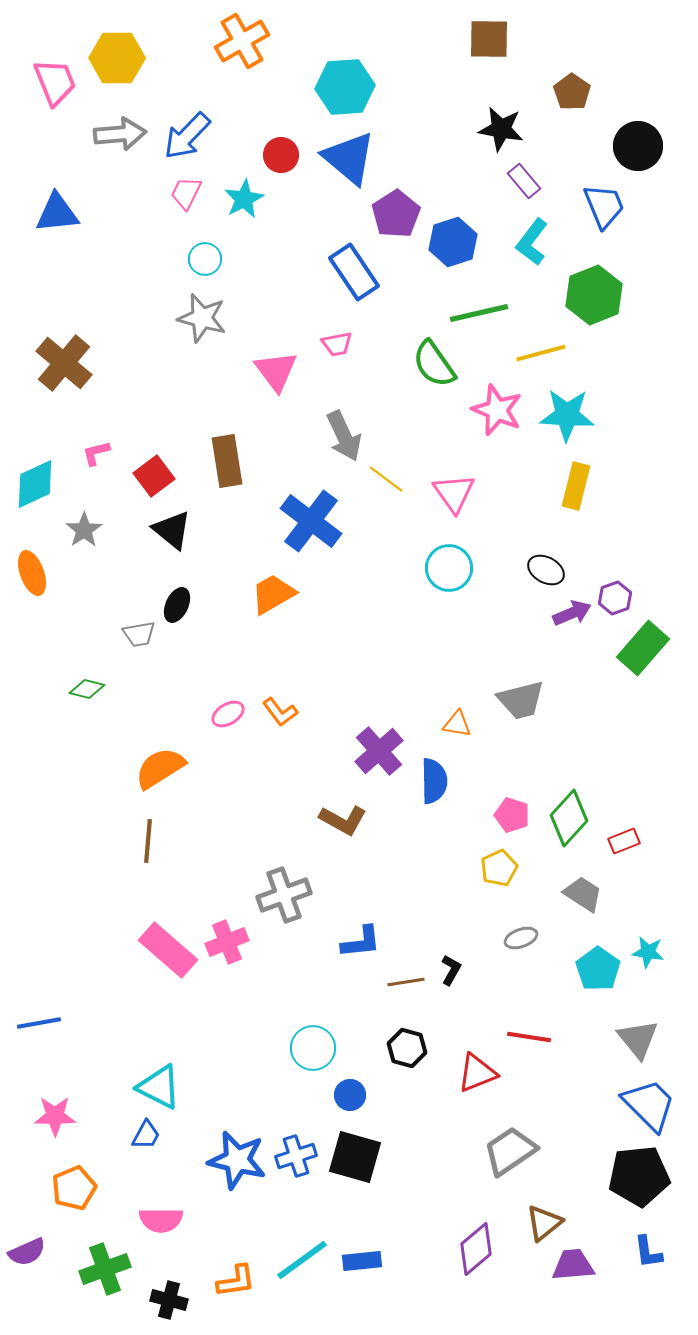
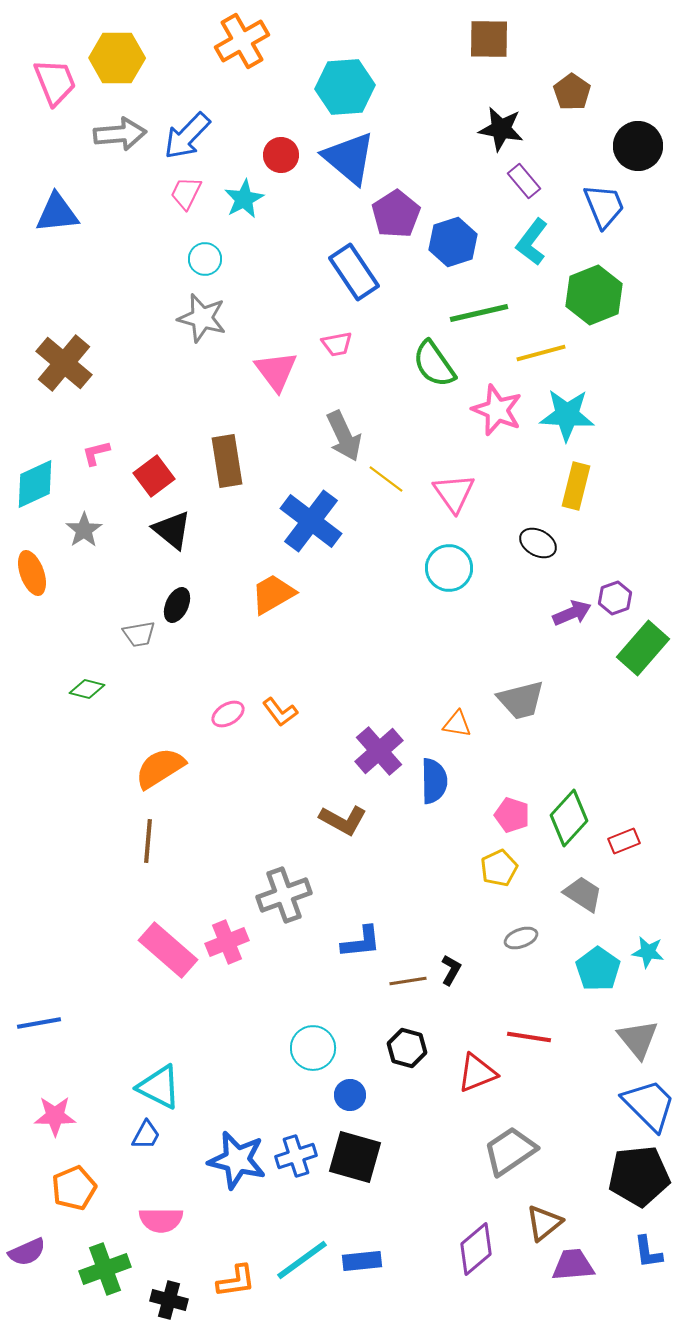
black ellipse at (546, 570): moved 8 px left, 27 px up
brown line at (406, 982): moved 2 px right, 1 px up
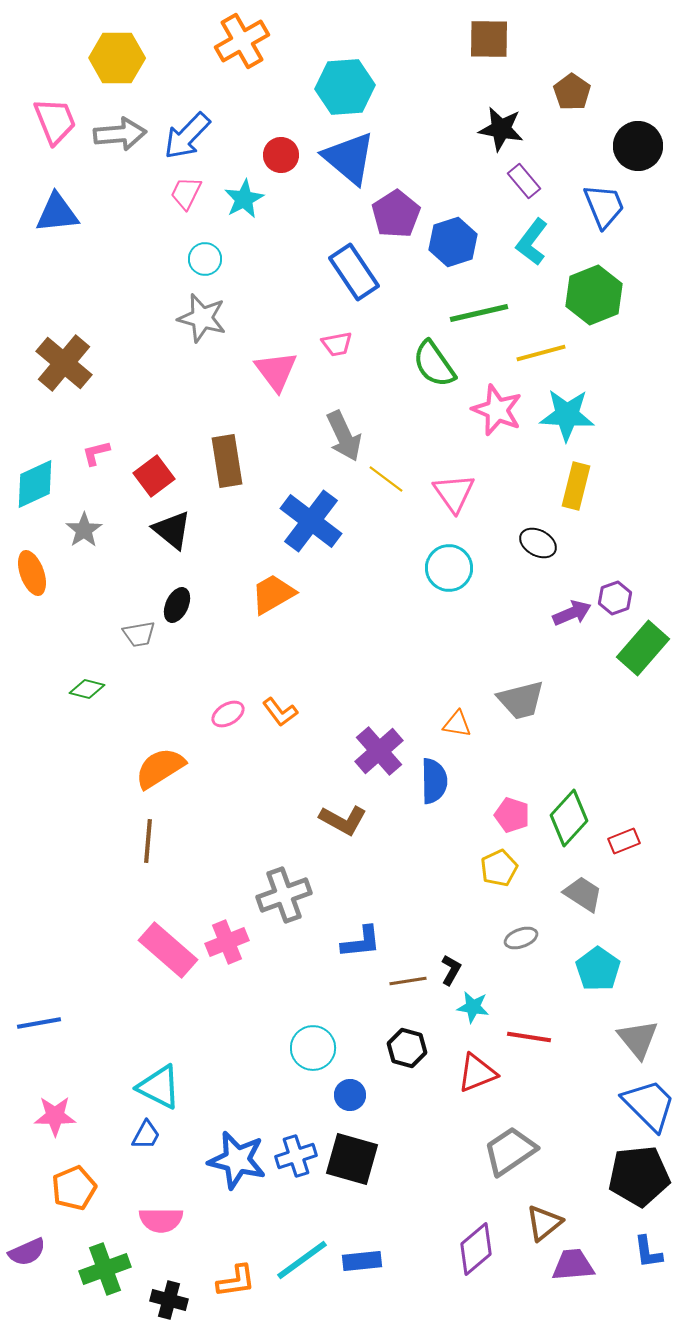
pink trapezoid at (55, 82): moved 39 px down
cyan star at (648, 952): moved 175 px left, 55 px down
black square at (355, 1157): moved 3 px left, 2 px down
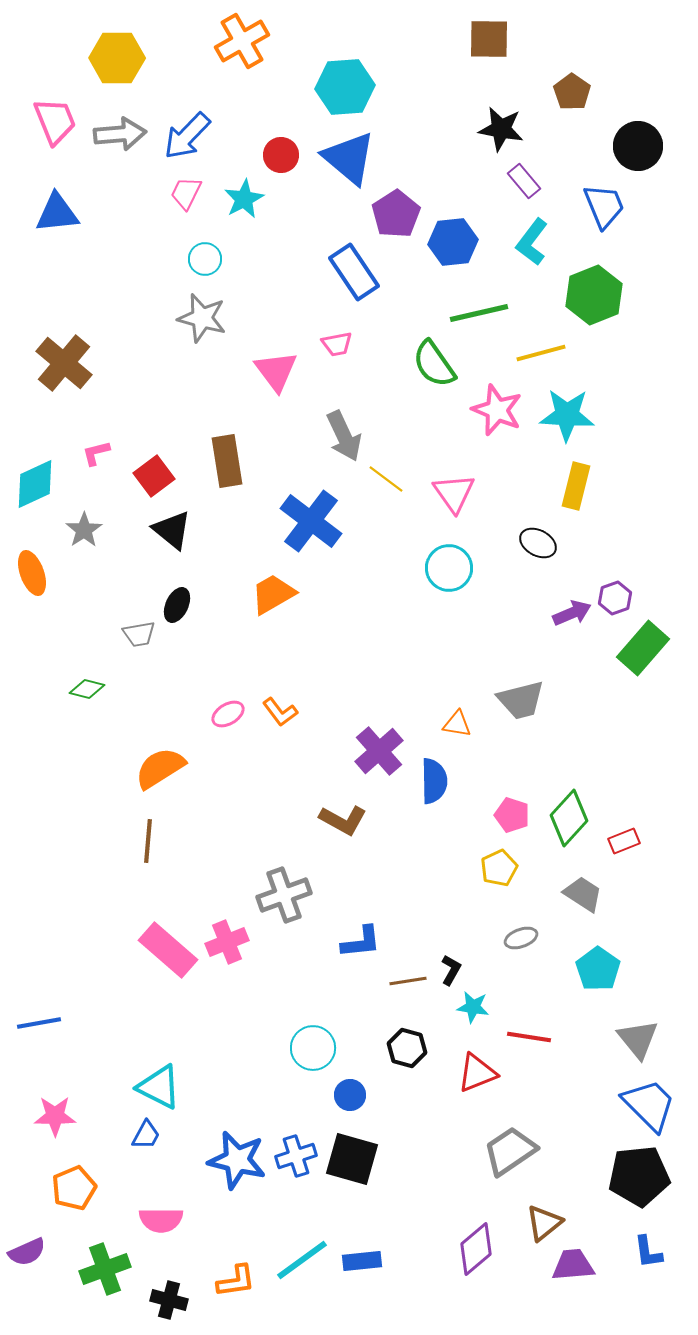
blue hexagon at (453, 242): rotated 12 degrees clockwise
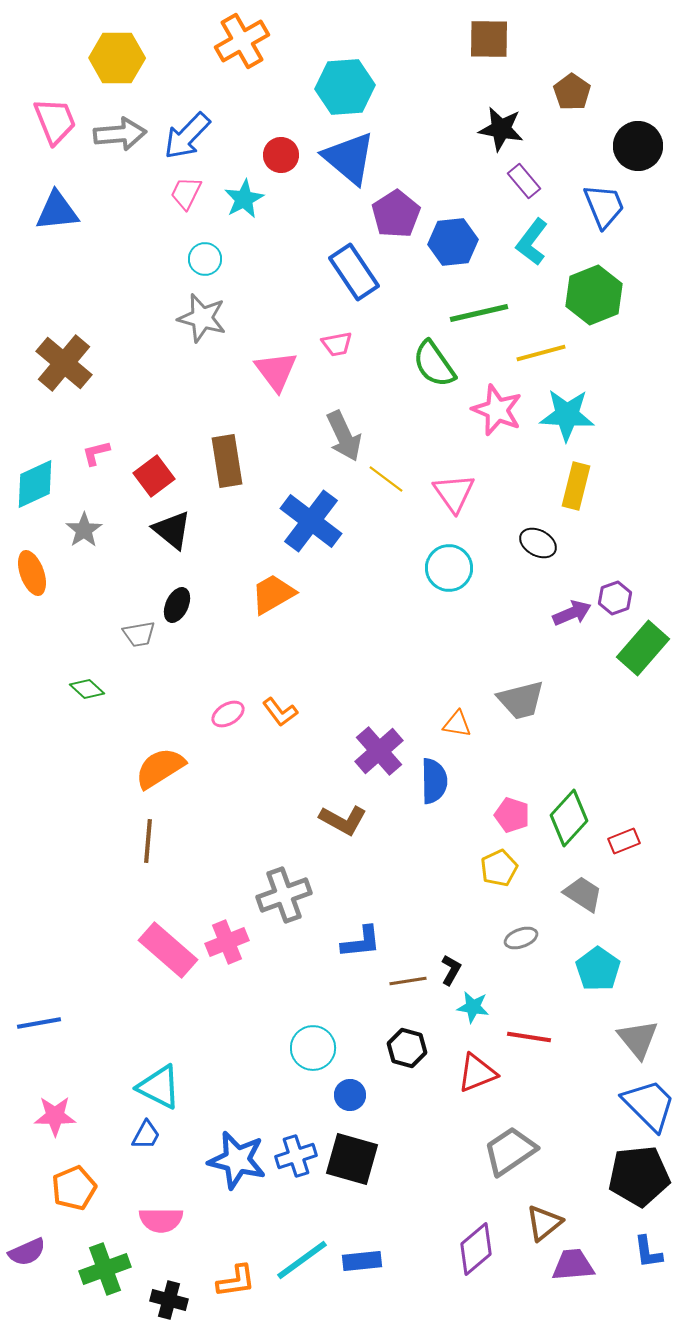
blue triangle at (57, 213): moved 2 px up
green diamond at (87, 689): rotated 28 degrees clockwise
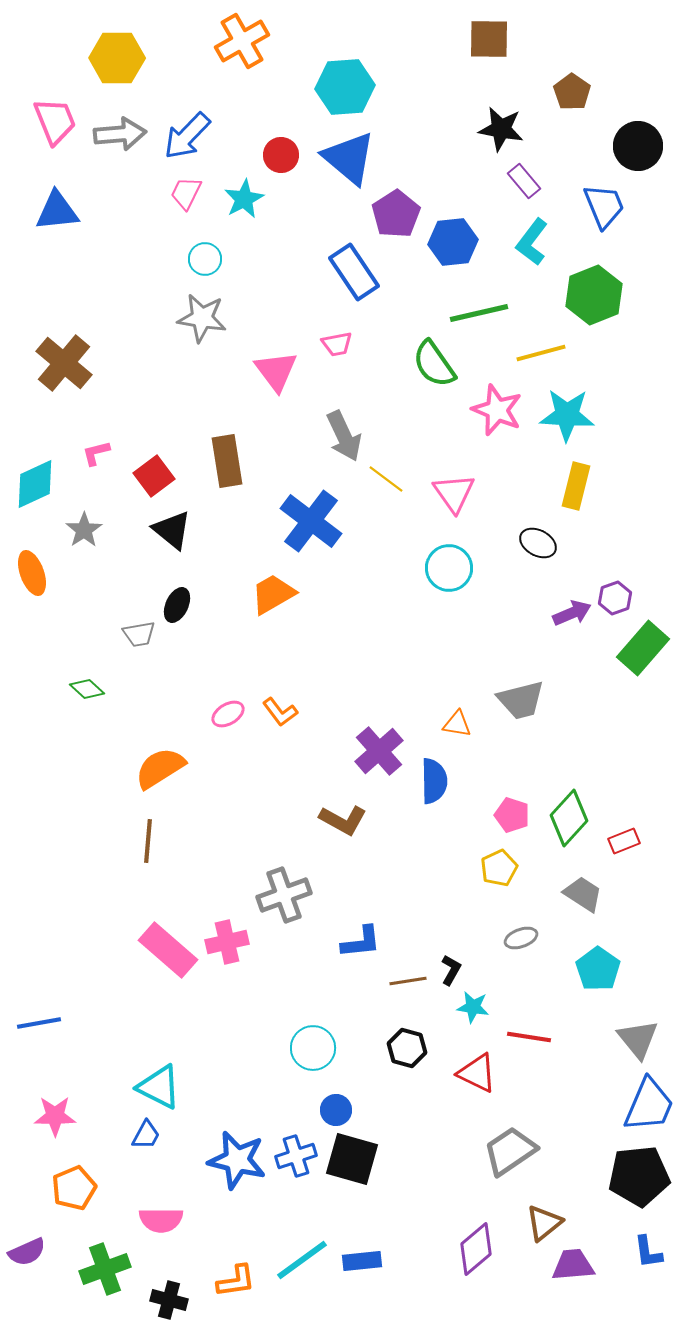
gray star at (202, 318): rotated 6 degrees counterclockwise
pink cross at (227, 942): rotated 9 degrees clockwise
red triangle at (477, 1073): rotated 48 degrees clockwise
blue circle at (350, 1095): moved 14 px left, 15 px down
blue trapezoid at (649, 1105): rotated 68 degrees clockwise
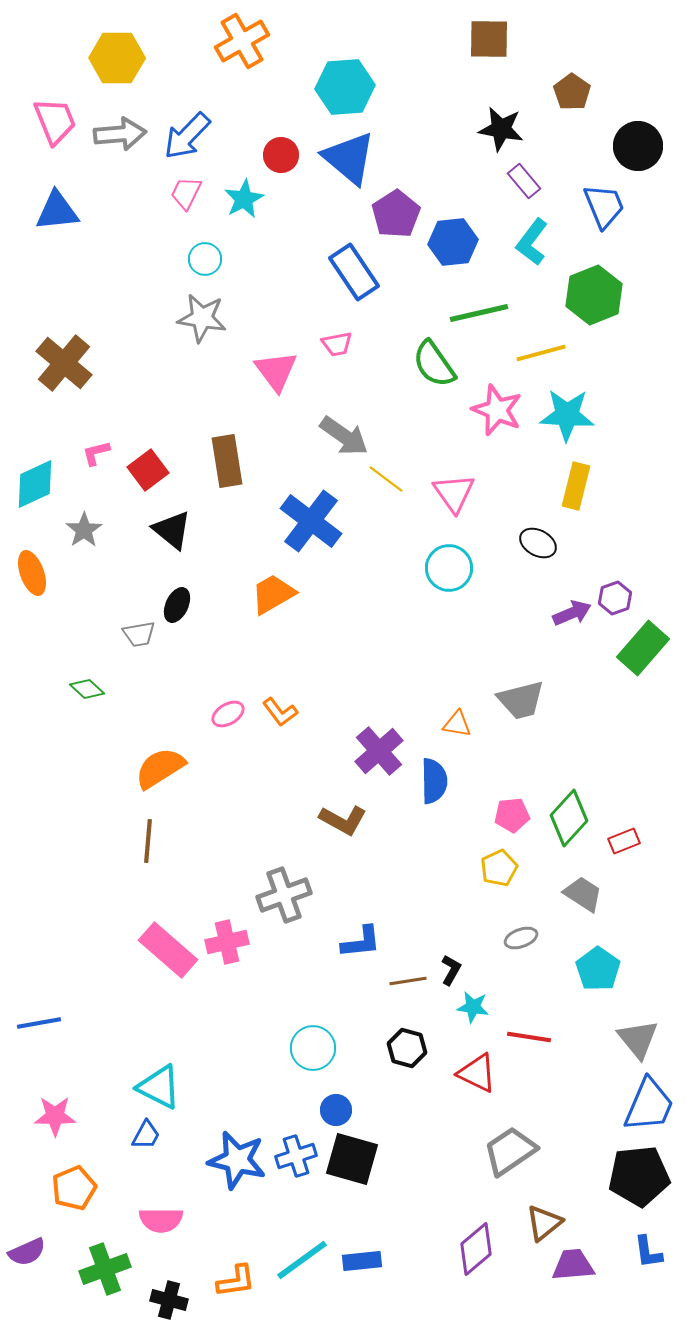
gray arrow at (344, 436): rotated 30 degrees counterclockwise
red square at (154, 476): moved 6 px left, 6 px up
pink pentagon at (512, 815): rotated 24 degrees counterclockwise
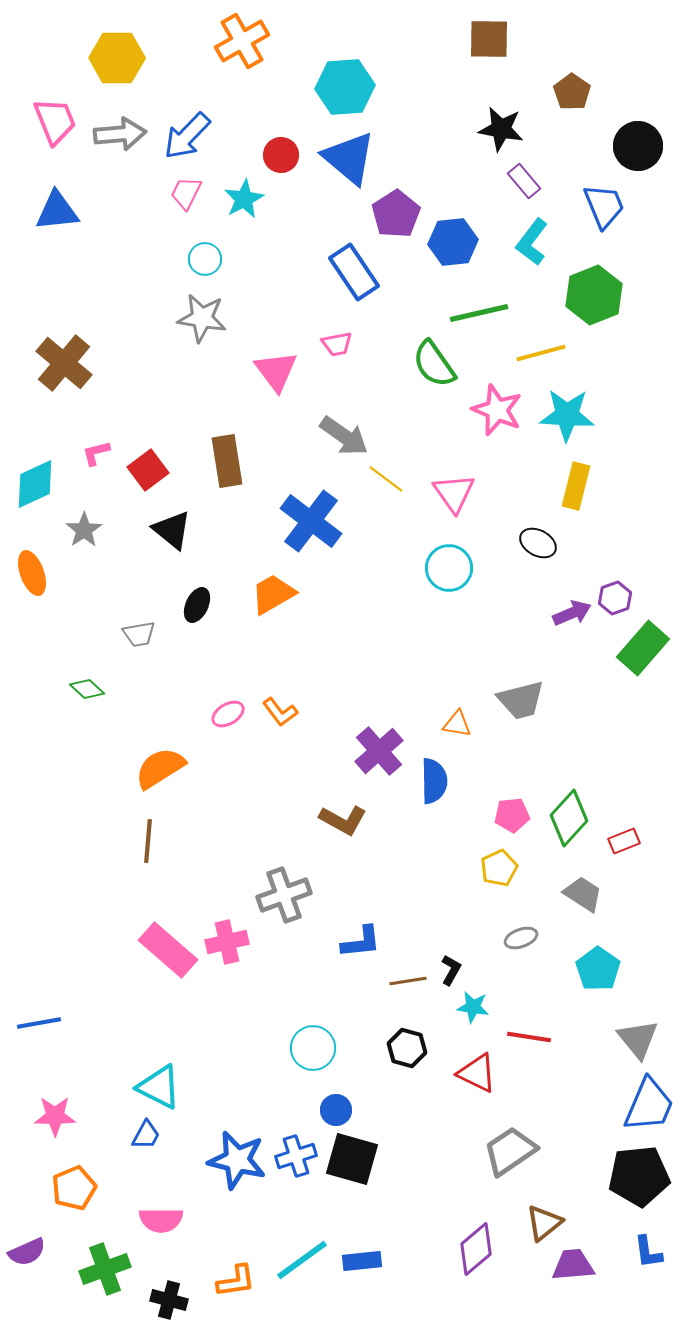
black ellipse at (177, 605): moved 20 px right
